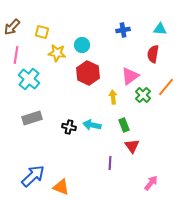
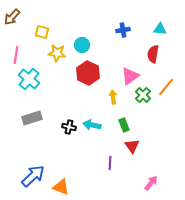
brown arrow: moved 10 px up
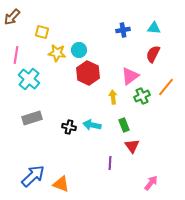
cyan triangle: moved 6 px left, 1 px up
cyan circle: moved 3 px left, 5 px down
red semicircle: rotated 18 degrees clockwise
green cross: moved 1 px left, 1 px down; rotated 21 degrees clockwise
orange triangle: moved 3 px up
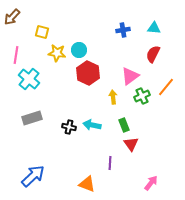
red triangle: moved 1 px left, 2 px up
orange triangle: moved 26 px right
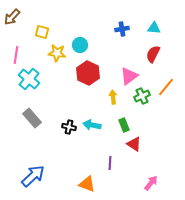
blue cross: moved 1 px left, 1 px up
cyan circle: moved 1 px right, 5 px up
pink triangle: moved 1 px left
gray rectangle: rotated 66 degrees clockwise
red triangle: moved 3 px right; rotated 21 degrees counterclockwise
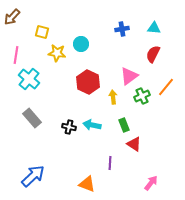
cyan circle: moved 1 px right, 1 px up
red hexagon: moved 9 px down
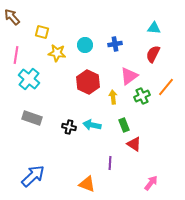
brown arrow: rotated 96 degrees clockwise
blue cross: moved 7 px left, 15 px down
cyan circle: moved 4 px right, 1 px down
gray rectangle: rotated 30 degrees counterclockwise
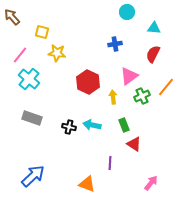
cyan circle: moved 42 px right, 33 px up
pink line: moved 4 px right; rotated 30 degrees clockwise
